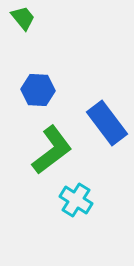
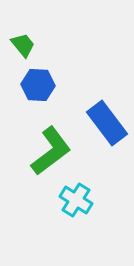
green trapezoid: moved 27 px down
blue hexagon: moved 5 px up
green L-shape: moved 1 px left, 1 px down
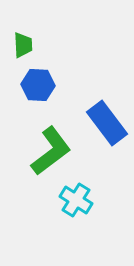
green trapezoid: rotated 36 degrees clockwise
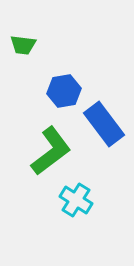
green trapezoid: rotated 100 degrees clockwise
blue hexagon: moved 26 px right, 6 px down; rotated 12 degrees counterclockwise
blue rectangle: moved 3 px left, 1 px down
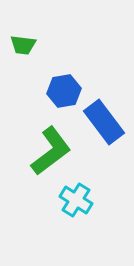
blue rectangle: moved 2 px up
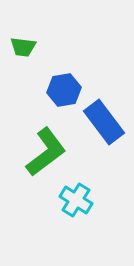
green trapezoid: moved 2 px down
blue hexagon: moved 1 px up
green L-shape: moved 5 px left, 1 px down
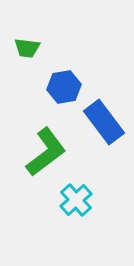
green trapezoid: moved 4 px right, 1 px down
blue hexagon: moved 3 px up
cyan cross: rotated 16 degrees clockwise
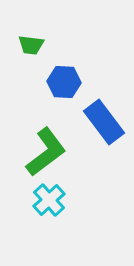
green trapezoid: moved 4 px right, 3 px up
blue hexagon: moved 5 px up; rotated 12 degrees clockwise
cyan cross: moved 27 px left
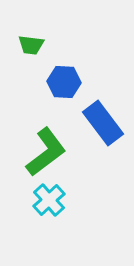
blue rectangle: moved 1 px left, 1 px down
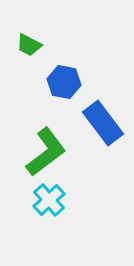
green trapezoid: moved 2 px left; rotated 20 degrees clockwise
blue hexagon: rotated 8 degrees clockwise
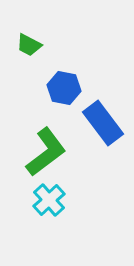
blue hexagon: moved 6 px down
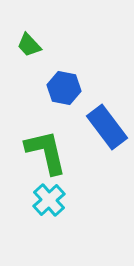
green trapezoid: rotated 20 degrees clockwise
blue rectangle: moved 4 px right, 4 px down
green L-shape: rotated 66 degrees counterclockwise
